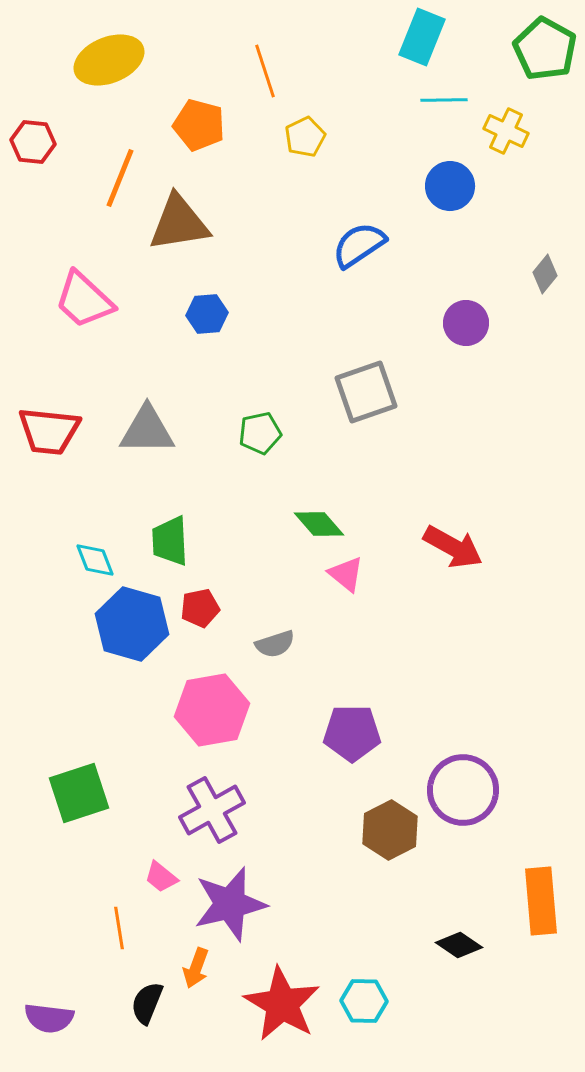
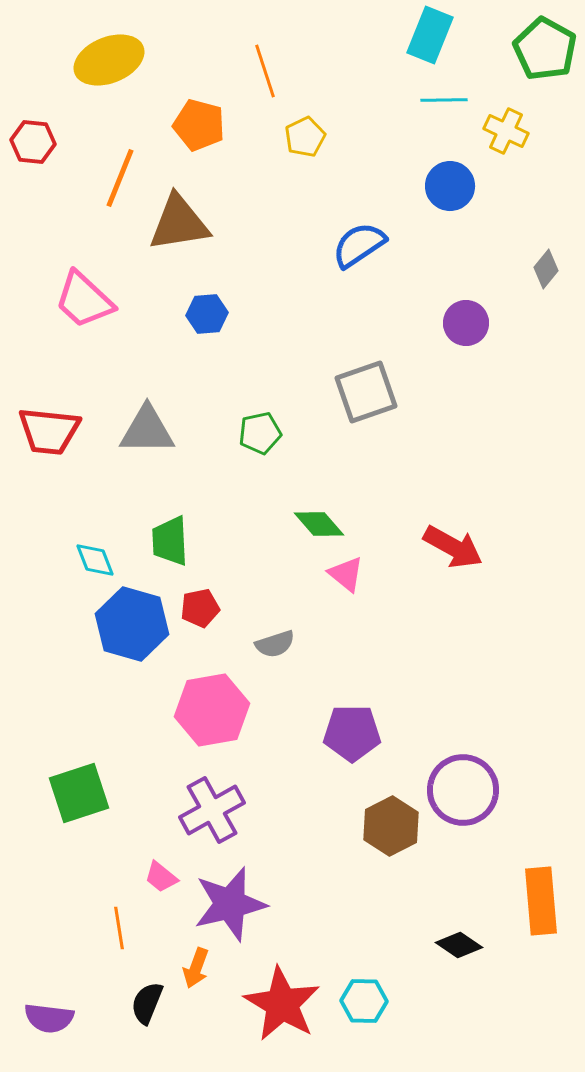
cyan rectangle at (422, 37): moved 8 px right, 2 px up
gray diamond at (545, 274): moved 1 px right, 5 px up
brown hexagon at (390, 830): moved 1 px right, 4 px up
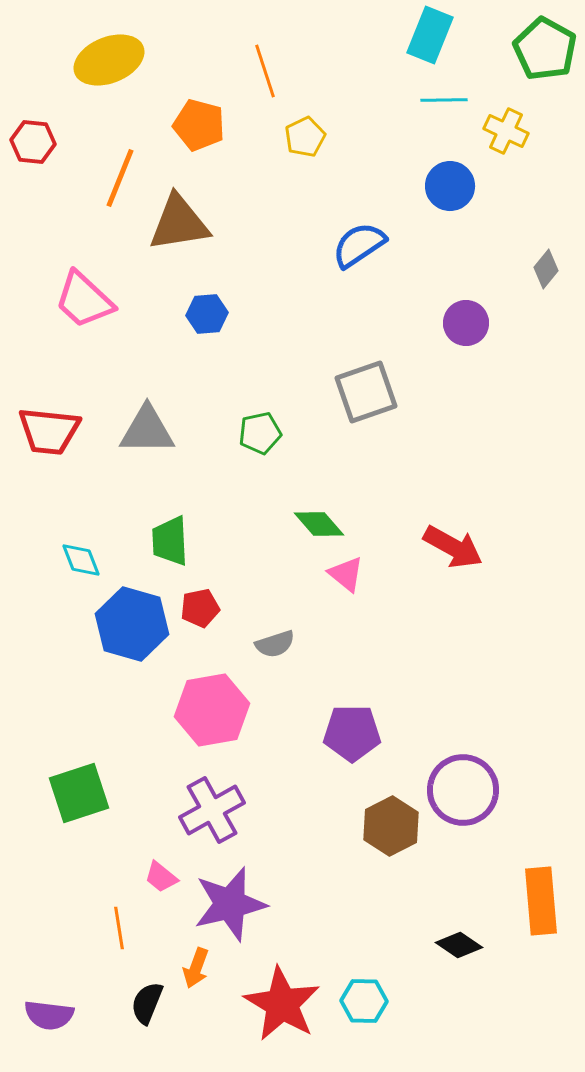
cyan diamond at (95, 560): moved 14 px left
purple semicircle at (49, 1018): moved 3 px up
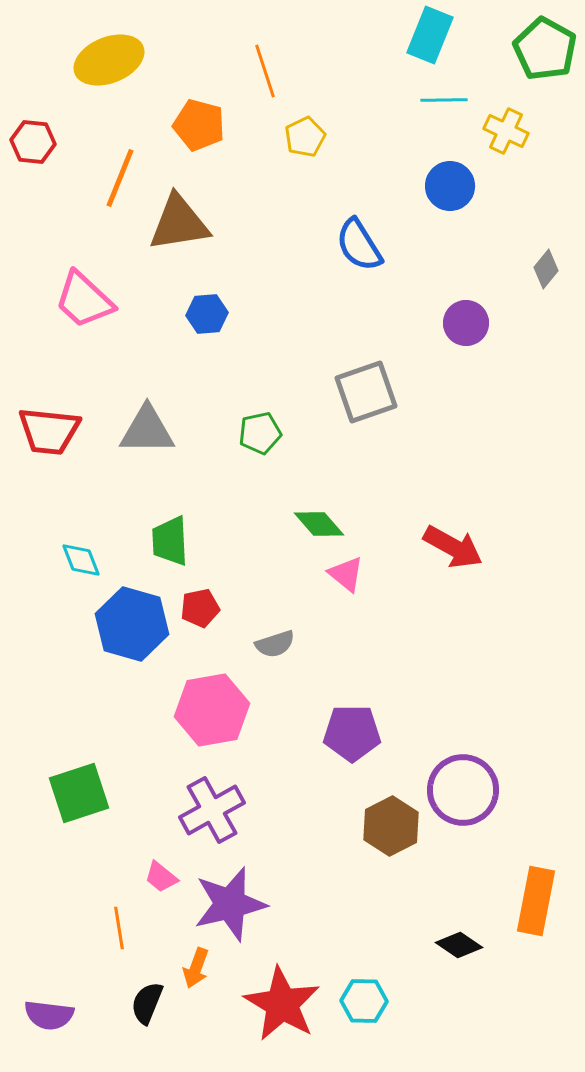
blue semicircle at (359, 245): rotated 88 degrees counterclockwise
orange rectangle at (541, 901): moved 5 px left; rotated 16 degrees clockwise
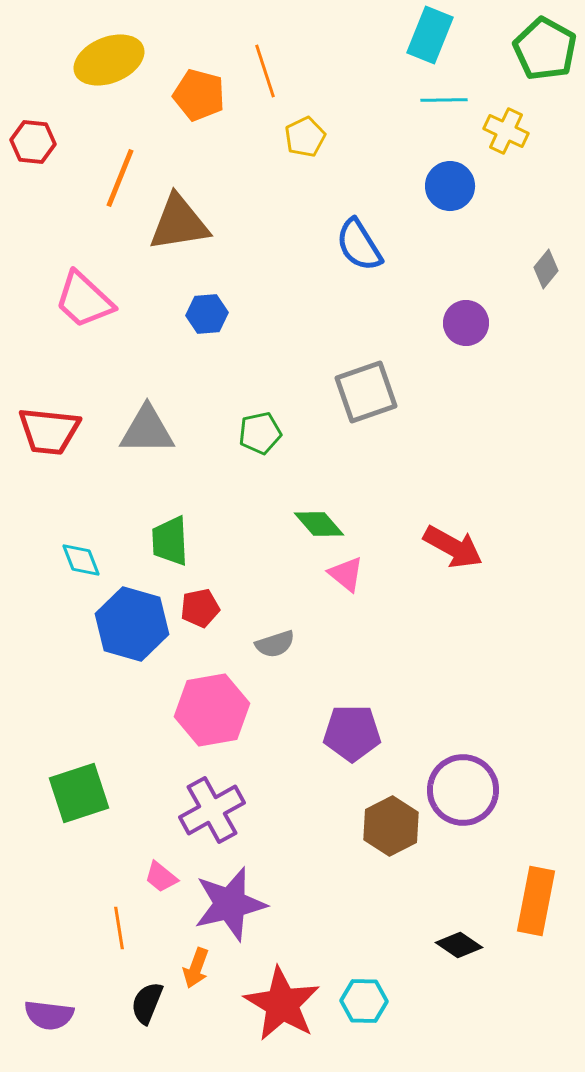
orange pentagon at (199, 125): moved 30 px up
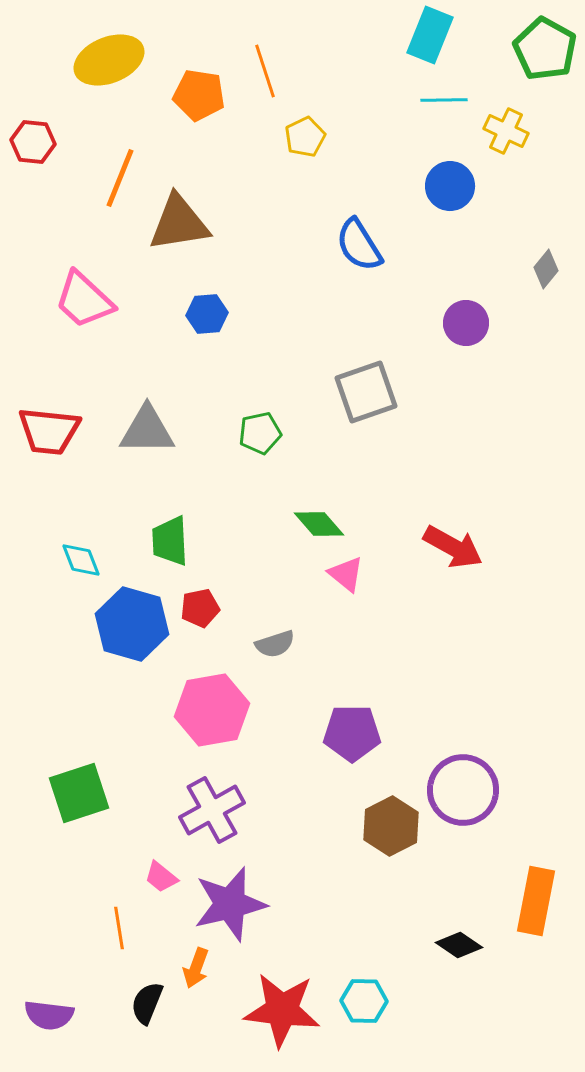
orange pentagon at (199, 95): rotated 6 degrees counterclockwise
red star at (282, 1004): moved 6 px down; rotated 24 degrees counterclockwise
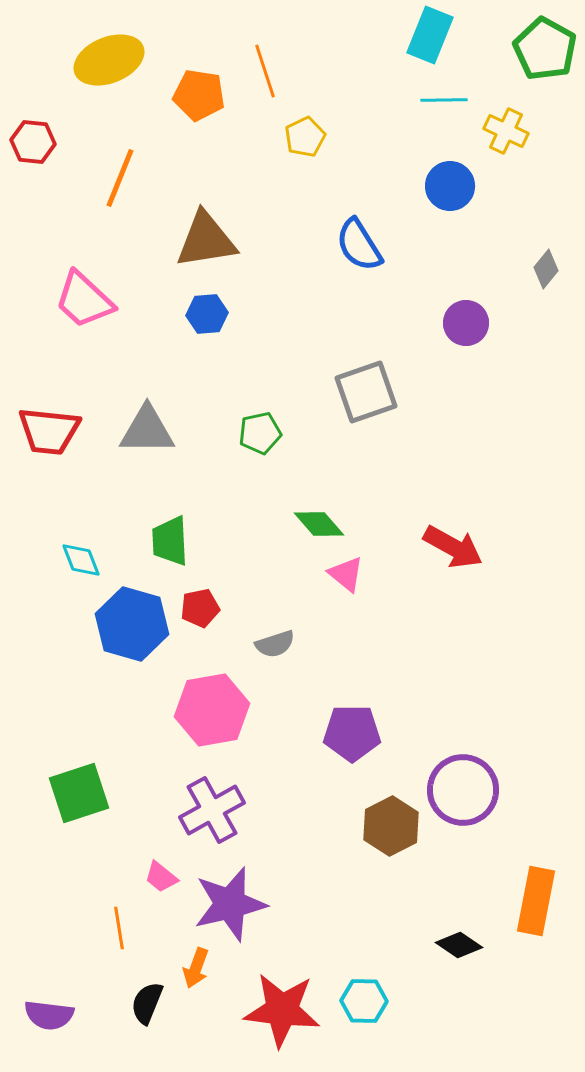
brown triangle at (179, 223): moved 27 px right, 17 px down
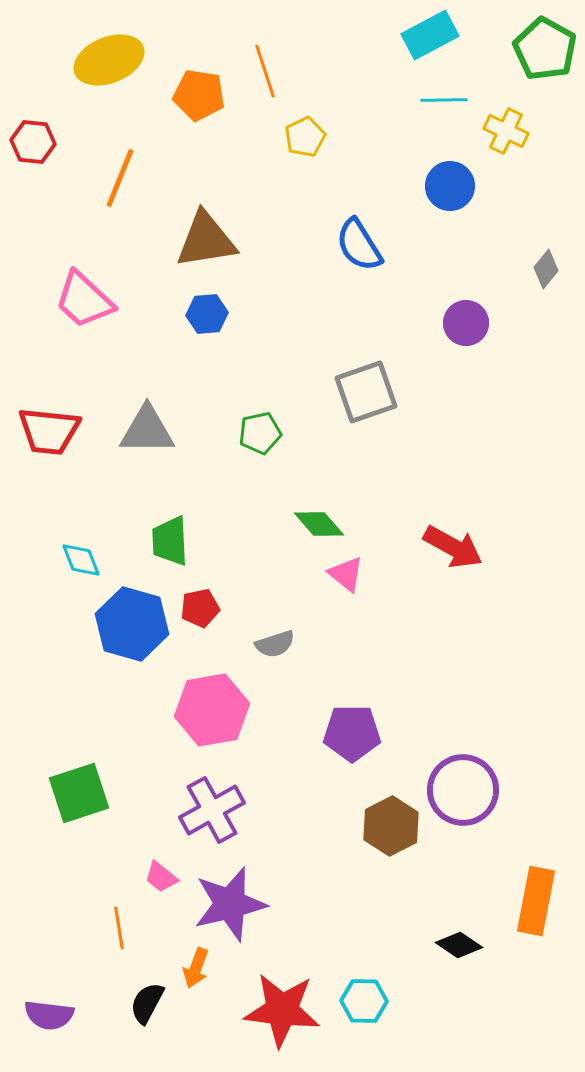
cyan rectangle at (430, 35): rotated 40 degrees clockwise
black semicircle at (147, 1003): rotated 6 degrees clockwise
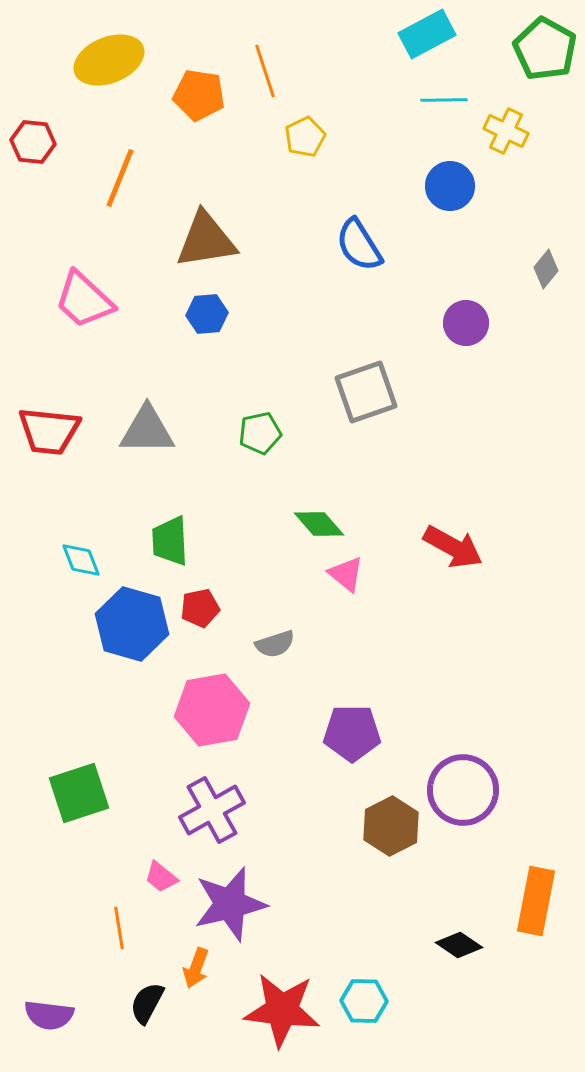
cyan rectangle at (430, 35): moved 3 px left, 1 px up
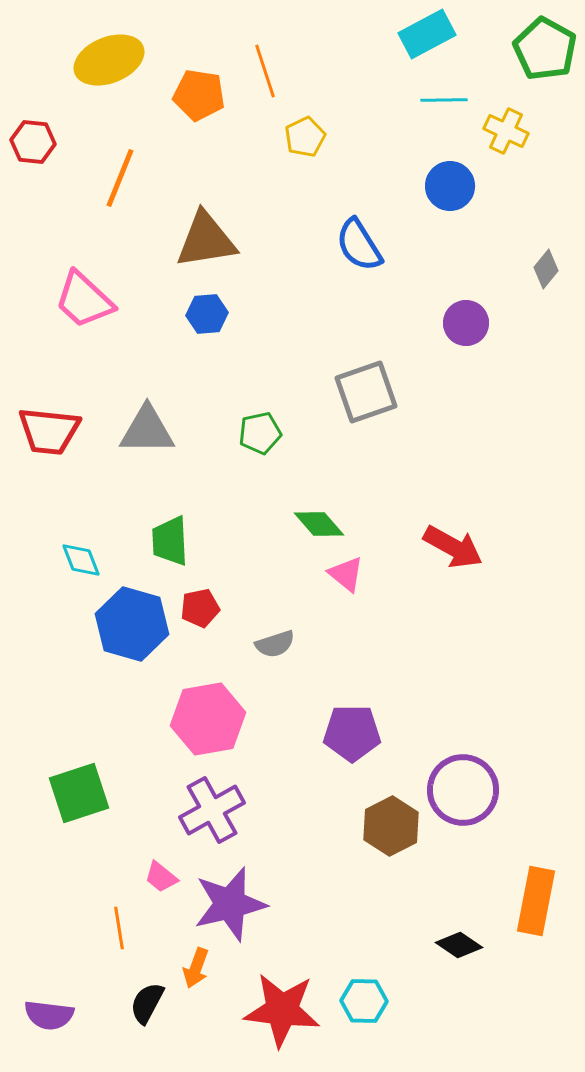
pink hexagon at (212, 710): moved 4 px left, 9 px down
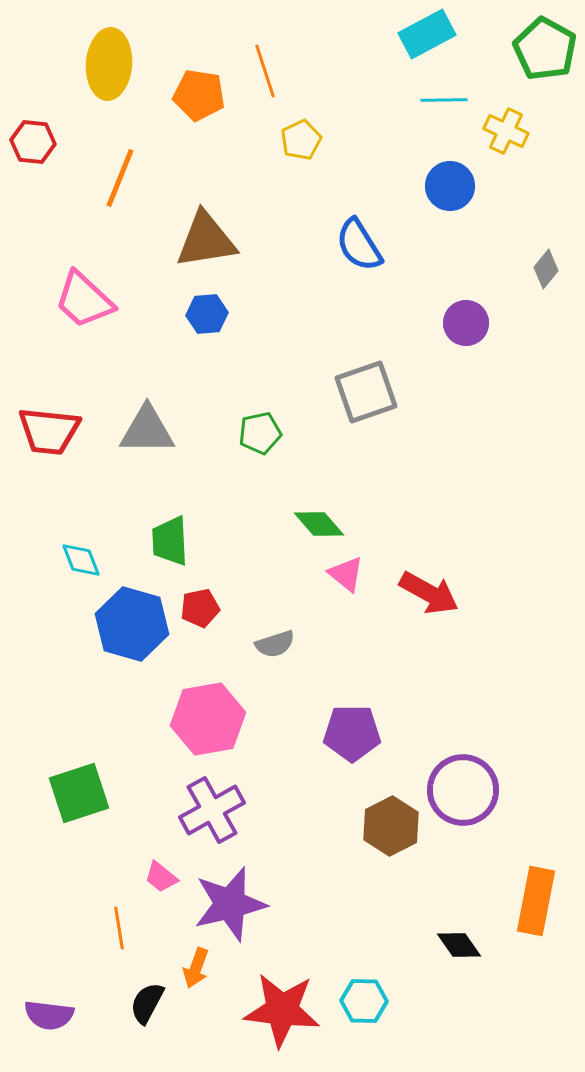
yellow ellipse at (109, 60): moved 4 px down; rotated 64 degrees counterclockwise
yellow pentagon at (305, 137): moved 4 px left, 3 px down
red arrow at (453, 547): moved 24 px left, 46 px down
black diamond at (459, 945): rotated 21 degrees clockwise
